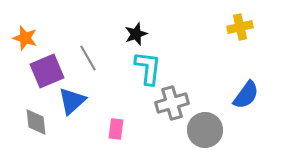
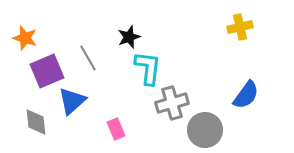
black star: moved 7 px left, 3 px down
pink rectangle: rotated 30 degrees counterclockwise
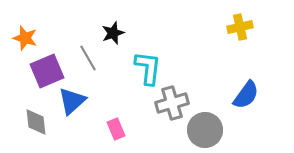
black star: moved 16 px left, 4 px up
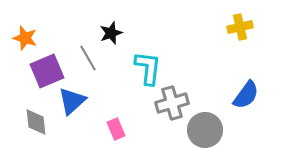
black star: moved 2 px left
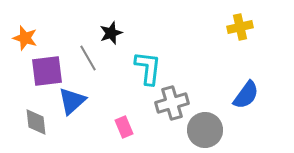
purple square: rotated 16 degrees clockwise
pink rectangle: moved 8 px right, 2 px up
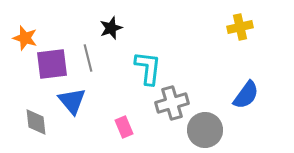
black star: moved 5 px up
gray line: rotated 16 degrees clockwise
purple square: moved 5 px right, 7 px up
blue triangle: rotated 28 degrees counterclockwise
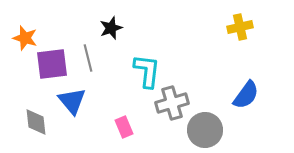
cyan L-shape: moved 1 px left, 3 px down
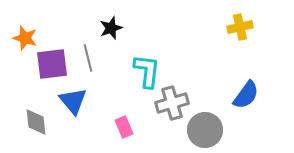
blue triangle: moved 1 px right
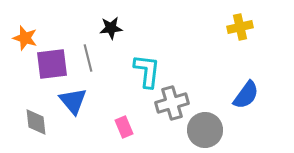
black star: rotated 15 degrees clockwise
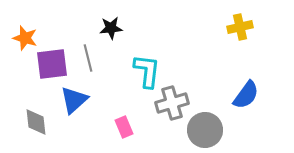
blue triangle: moved 1 px right, 1 px up; rotated 28 degrees clockwise
